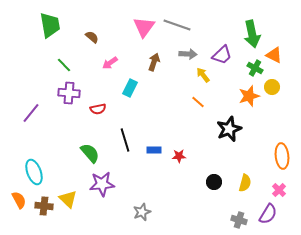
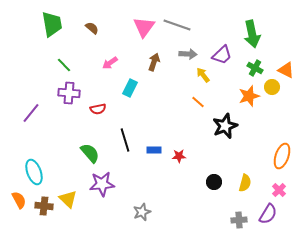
green trapezoid: moved 2 px right, 1 px up
brown semicircle: moved 9 px up
orange triangle: moved 12 px right, 15 px down
black star: moved 4 px left, 3 px up
orange ellipse: rotated 25 degrees clockwise
gray cross: rotated 21 degrees counterclockwise
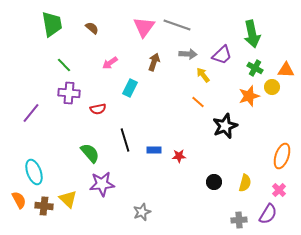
orange triangle: rotated 24 degrees counterclockwise
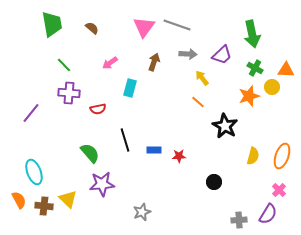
yellow arrow: moved 1 px left, 3 px down
cyan rectangle: rotated 12 degrees counterclockwise
black star: rotated 20 degrees counterclockwise
yellow semicircle: moved 8 px right, 27 px up
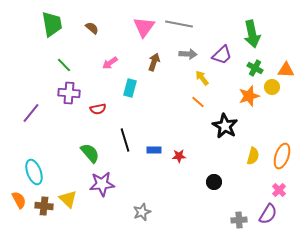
gray line: moved 2 px right, 1 px up; rotated 8 degrees counterclockwise
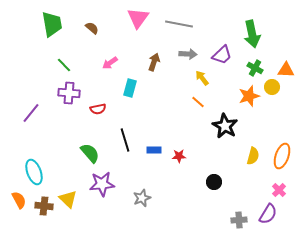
pink triangle: moved 6 px left, 9 px up
gray star: moved 14 px up
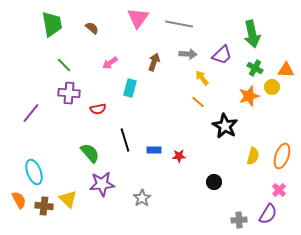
gray star: rotated 12 degrees counterclockwise
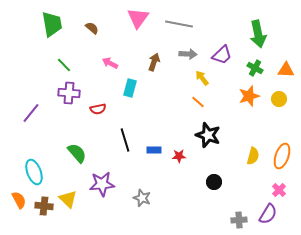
green arrow: moved 6 px right
pink arrow: rotated 63 degrees clockwise
yellow circle: moved 7 px right, 12 px down
black star: moved 17 px left, 9 px down; rotated 10 degrees counterclockwise
green semicircle: moved 13 px left
gray star: rotated 18 degrees counterclockwise
